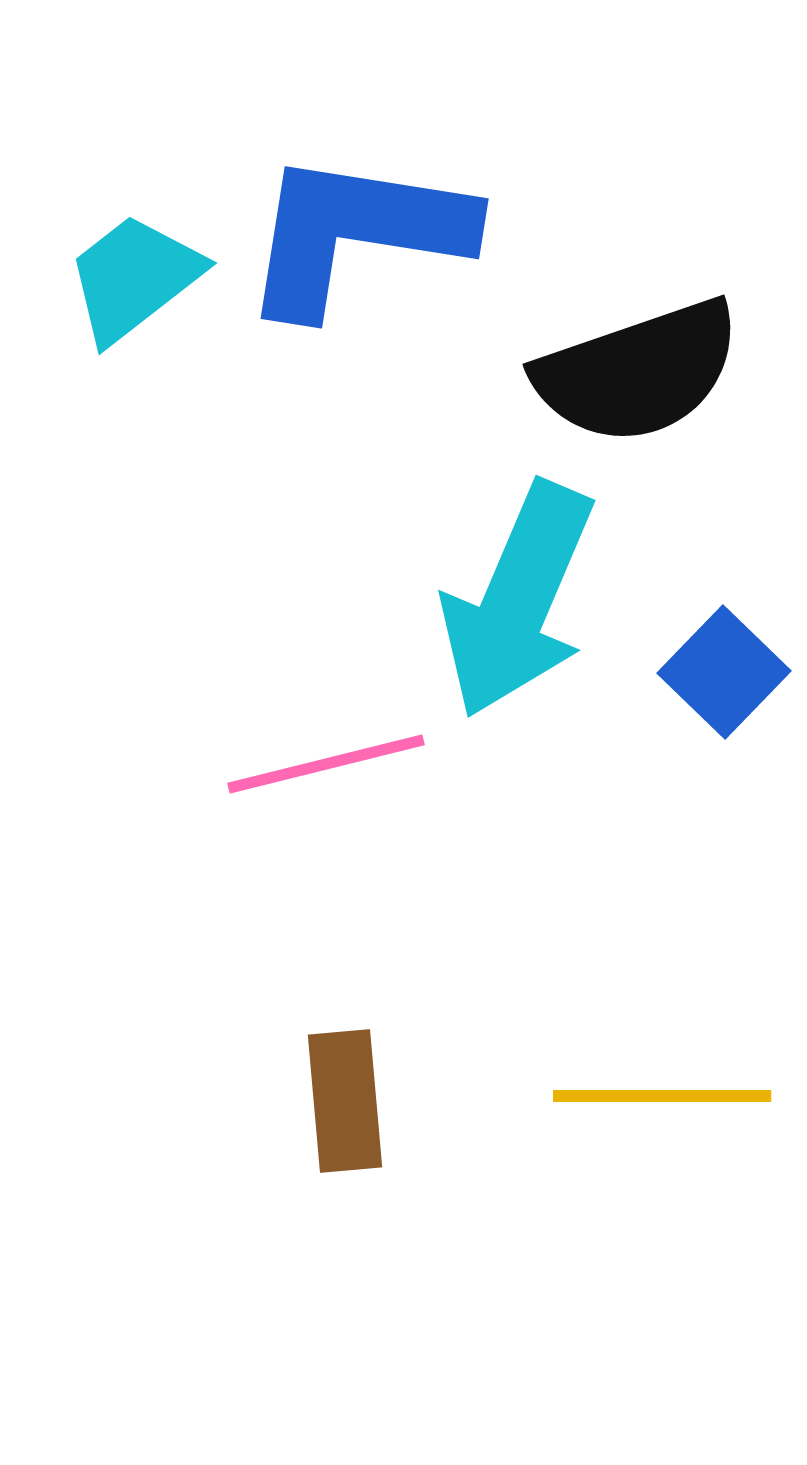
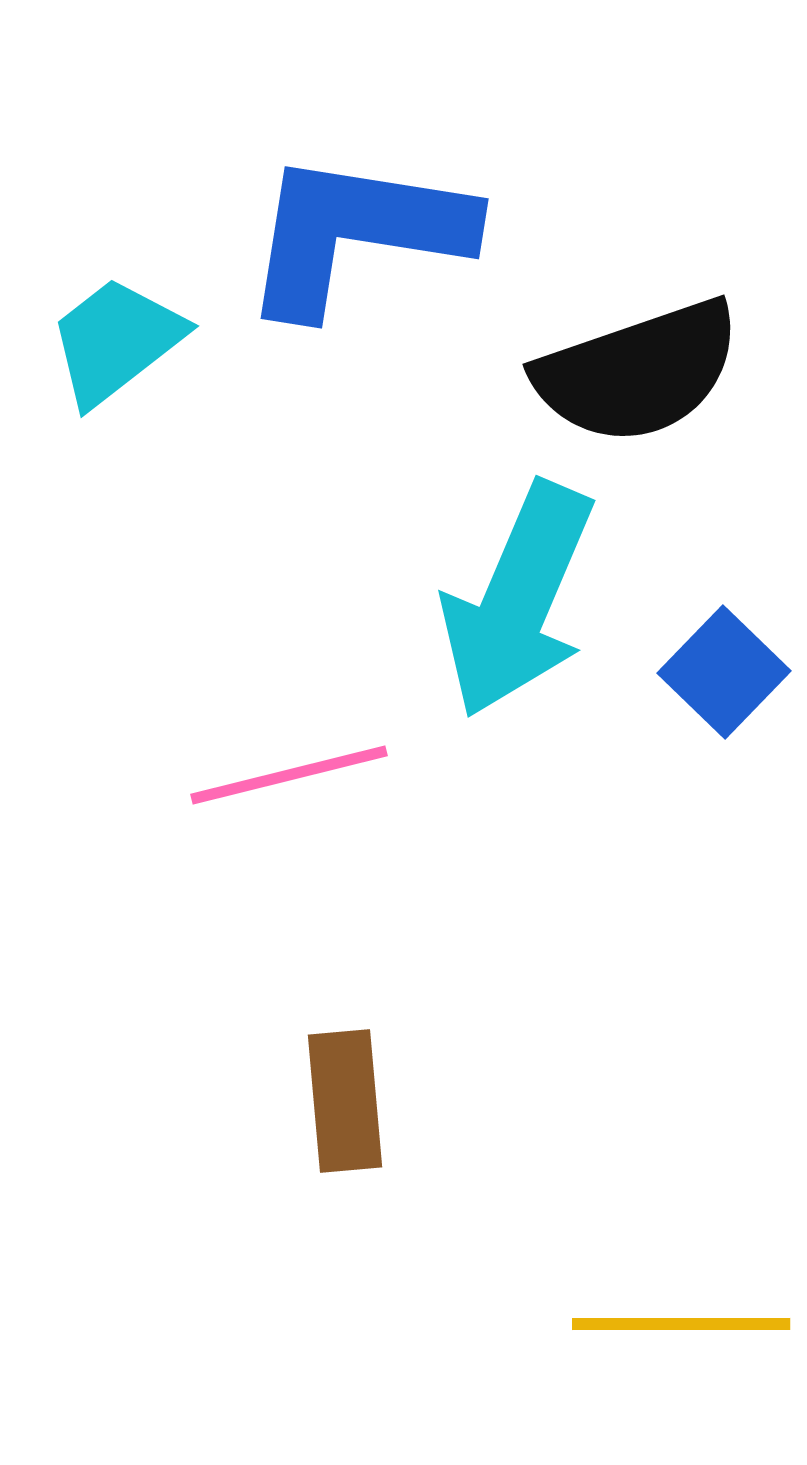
cyan trapezoid: moved 18 px left, 63 px down
pink line: moved 37 px left, 11 px down
yellow line: moved 19 px right, 228 px down
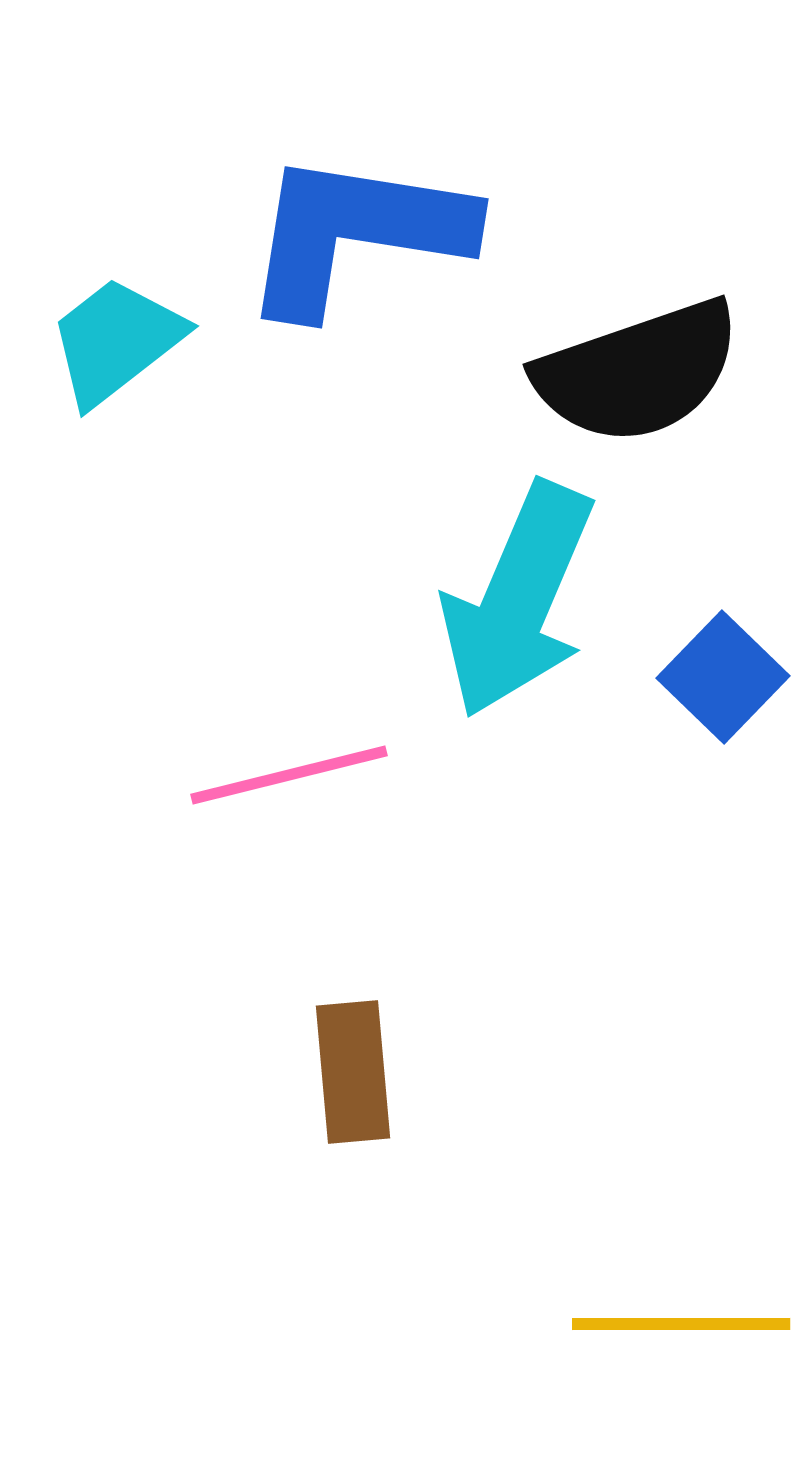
blue square: moved 1 px left, 5 px down
brown rectangle: moved 8 px right, 29 px up
